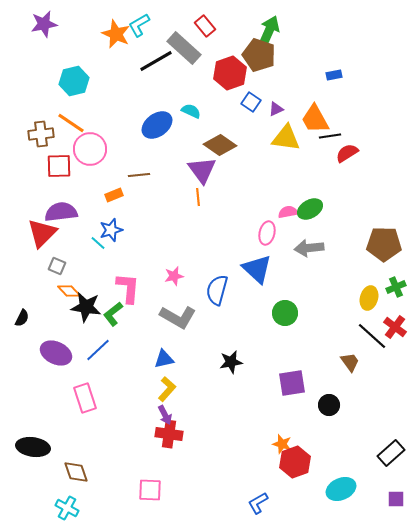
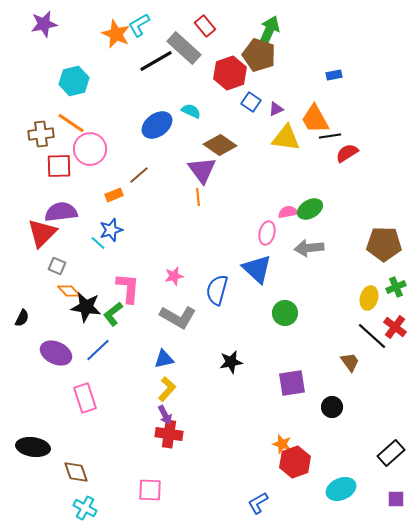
brown line at (139, 175): rotated 35 degrees counterclockwise
black circle at (329, 405): moved 3 px right, 2 px down
cyan cross at (67, 508): moved 18 px right
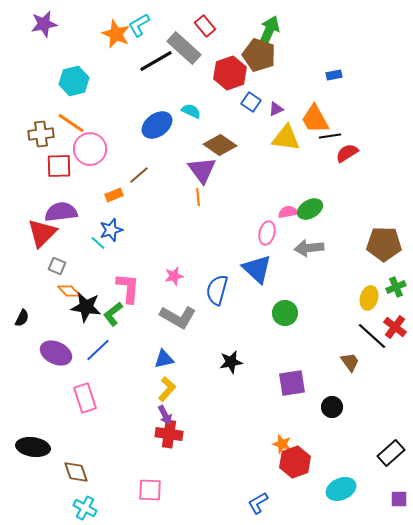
purple square at (396, 499): moved 3 px right
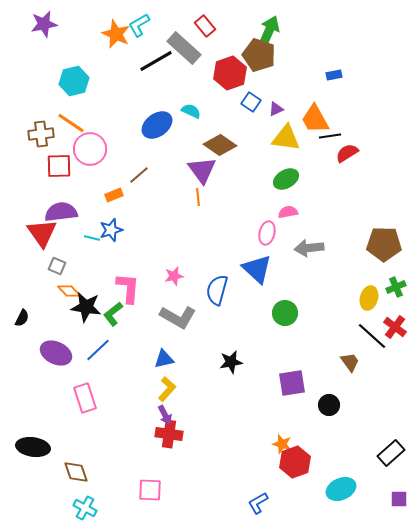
green ellipse at (310, 209): moved 24 px left, 30 px up
red triangle at (42, 233): rotated 20 degrees counterclockwise
cyan line at (98, 243): moved 6 px left, 5 px up; rotated 28 degrees counterclockwise
black circle at (332, 407): moved 3 px left, 2 px up
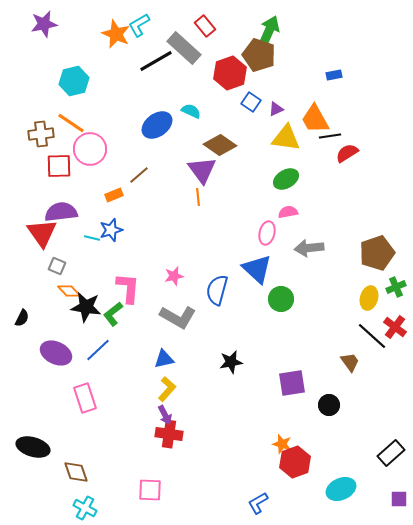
brown pentagon at (384, 244): moved 7 px left, 9 px down; rotated 20 degrees counterclockwise
green circle at (285, 313): moved 4 px left, 14 px up
black ellipse at (33, 447): rotated 8 degrees clockwise
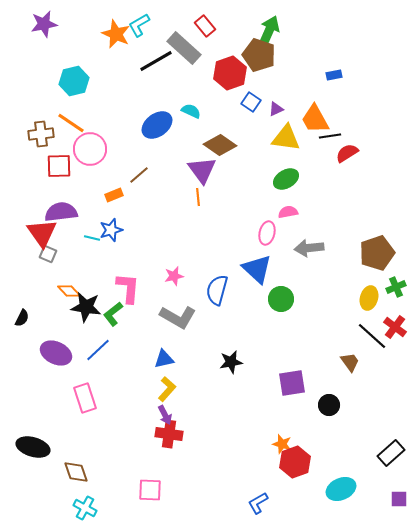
gray square at (57, 266): moved 9 px left, 12 px up
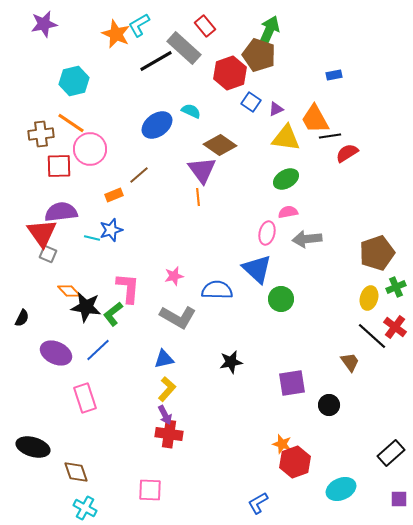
gray arrow at (309, 248): moved 2 px left, 9 px up
blue semicircle at (217, 290): rotated 76 degrees clockwise
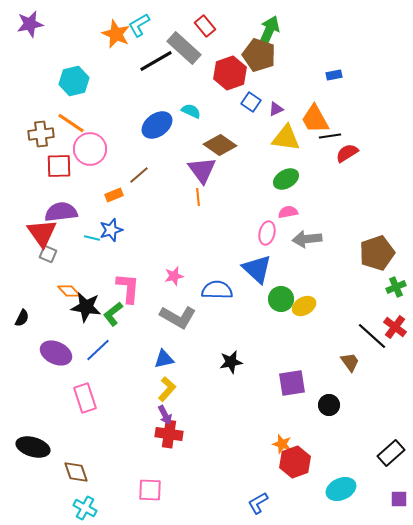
purple star at (44, 24): moved 14 px left
yellow ellipse at (369, 298): moved 65 px left, 8 px down; rotated 45 degrees clockwise
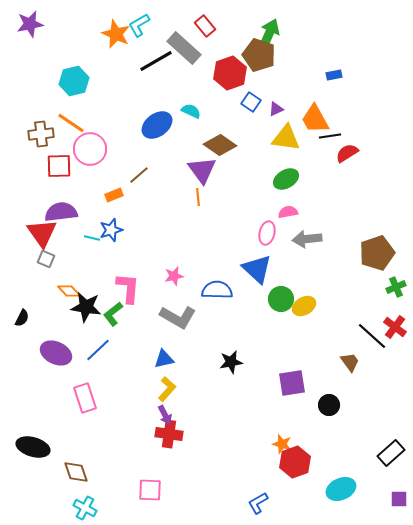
green arrow at (269, 31): moved 3 px down
gray square at (48, 254): moved 2 px left, 5 px down
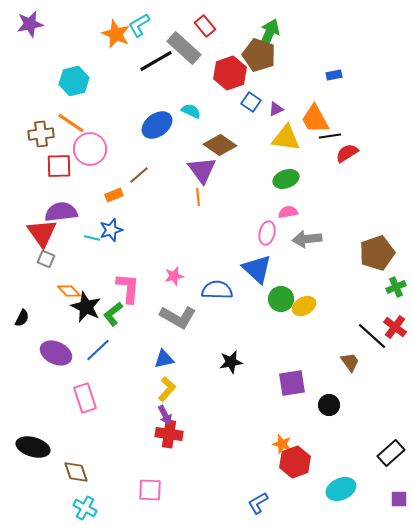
green ellipse at (286, 179): rotated 10 degrees clockwise
black star at (86, 307): rotated 16 degrees clockwise
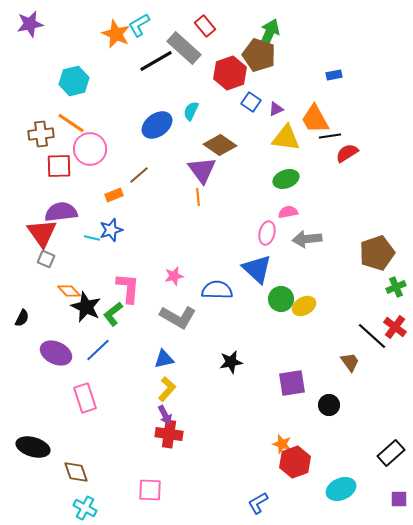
cyan semicircle at (191, 111): rotated 90 degrees counterclockwise
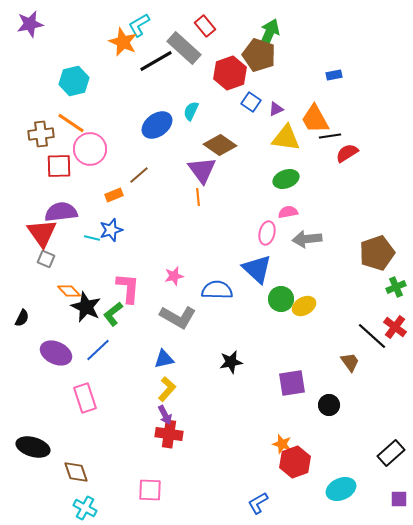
orange star at (116, 34): moved 7 px right, 8 px down
